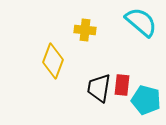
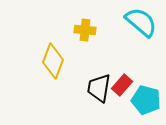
red rectangle: rotated 35 degrees clockwise
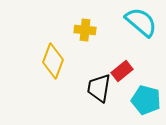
red rectangle: moved 14 px up; rotated 10 degrees clockwise
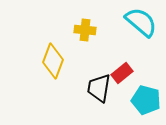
red rectangle: moved 2 px down
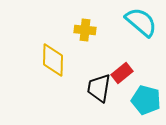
yellow diamond: moved 1 px up; rotated 20 degrees counterclockwise
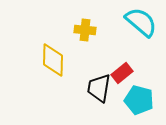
cyan pentagon: moved 7 px left
